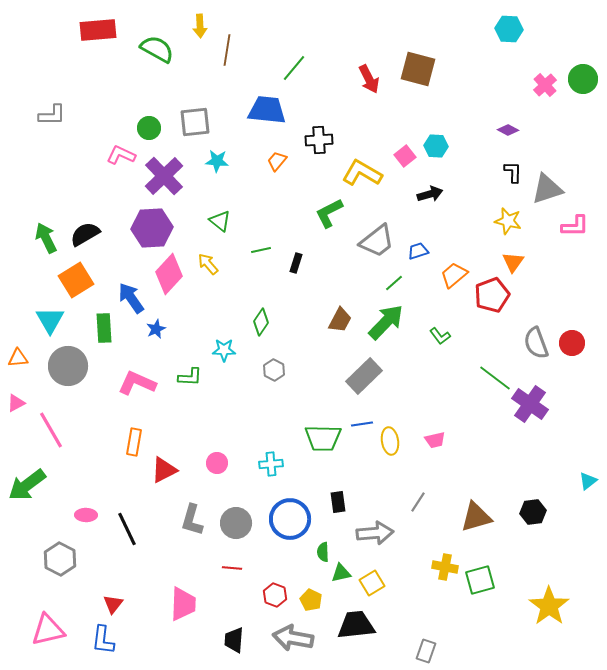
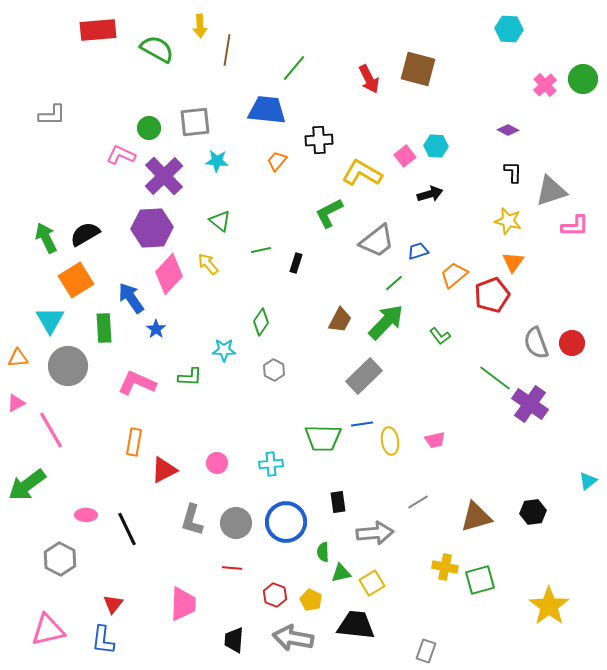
gray triangle at (547, 189): moved 4 px right, 2 px down
blue star at (156, 329): rotated 12 degrees counterclockwise
gray line at (418, 502): rotated 25 degrees clockwise
blue circle at (290, 519): moved 4 px left, 3 px down
black trapezoid at (356, 625): rotated 12 degrees clockwise
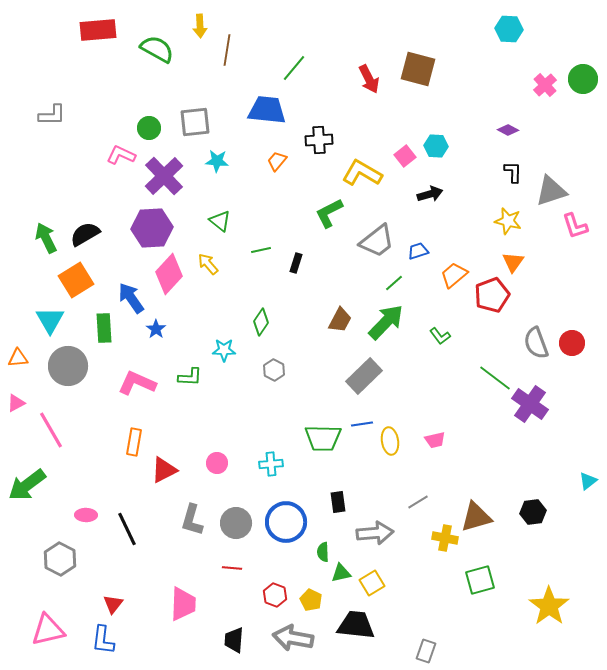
pink L-shape at (575, 226): rotated 72 degrees clockwise
yellow cross at (445, 567): moved 29 px up
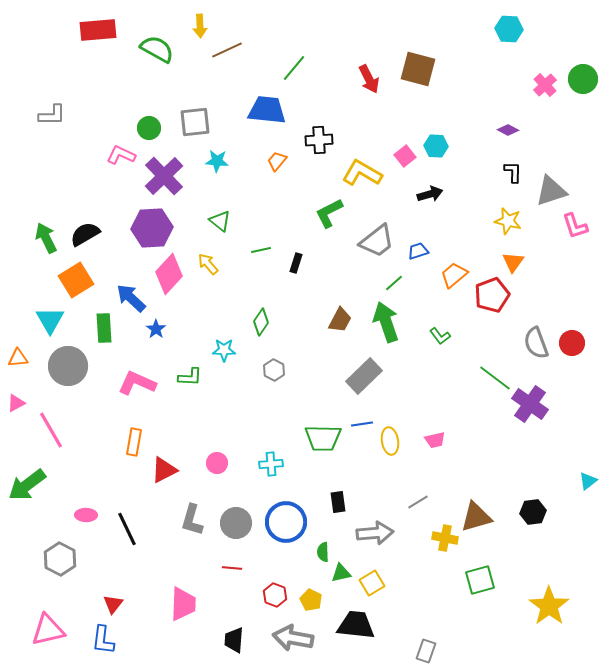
brown line at (227, 50): rotated 56 degrees clockwise
blue arrow at (131, 298): rotated 12 degrees counterclockwise
green arrow at (386, 322): rotated 63 degrees counterclockwise
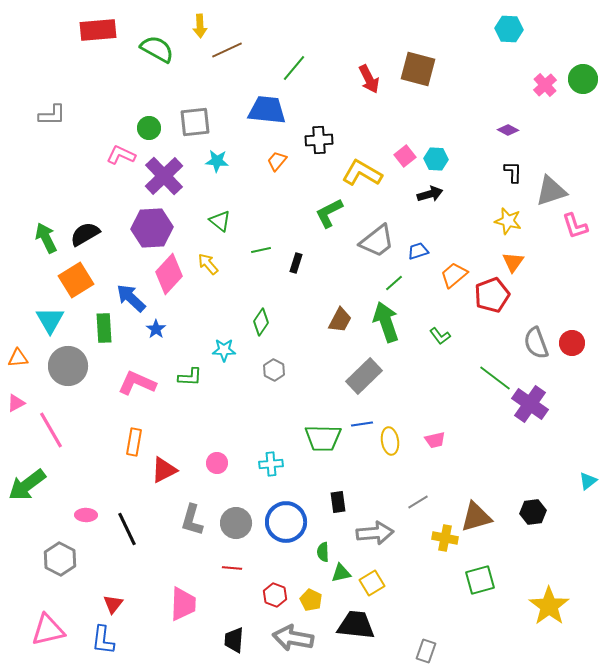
cyan hexagon at (436, 146): moved 13 px down
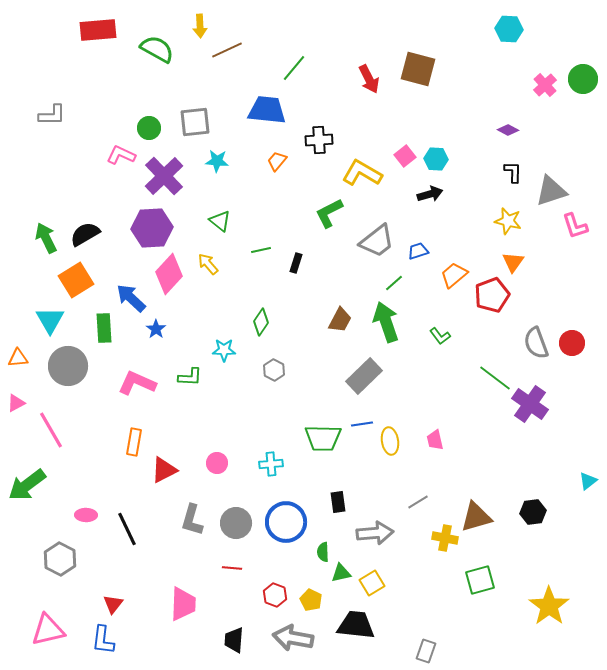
pink trapezoid at (435, 440): rotated 90 degrees clockwise
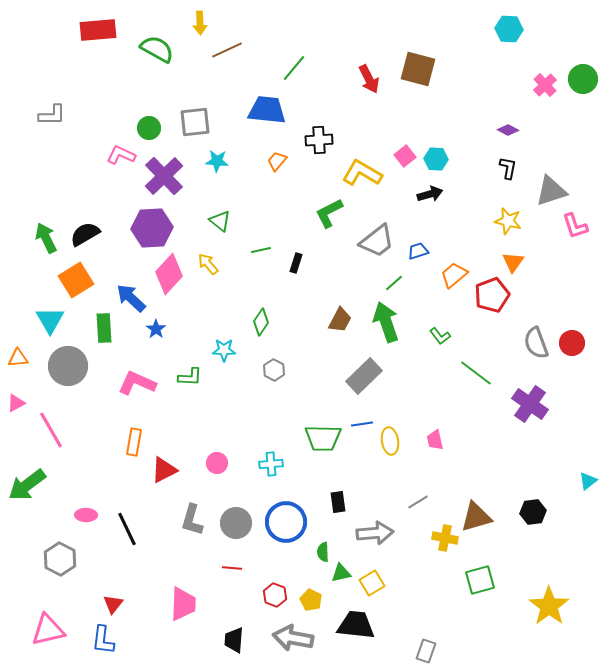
yellow arrow at (200, 26): moved 3 px up
black L-shape at (513, 172): moved 5 px left, 4 px up; rotated 10 degrees clockwise
green line at (495, 378): moved 19 px left, 5 px up
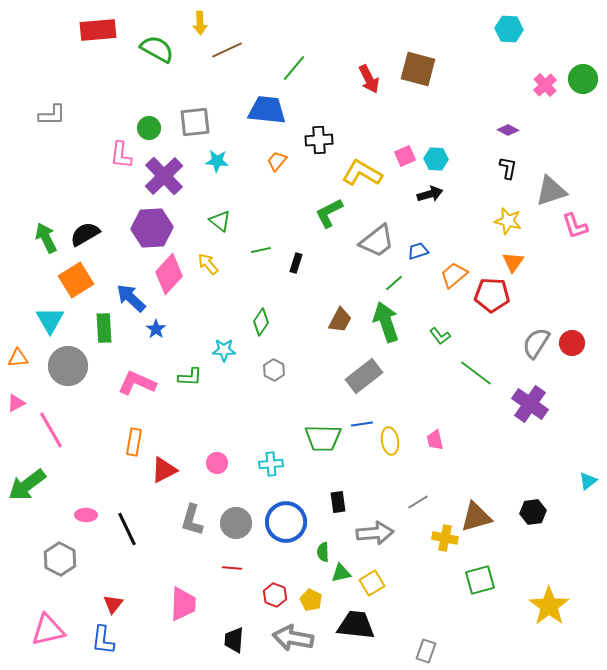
pink L-shape at (121, 155): rotated 108 degrees counterclockwise
pink square at (405, 156): rotated 15 degrees clockwise
red pentagon at (492, 295): rotated 24 degrees clockwise
gray semicircle at (536, 343): rotated 52 degrees clockwise
gray rectangle at (364, 376): rotated 6 degrees clockwise
